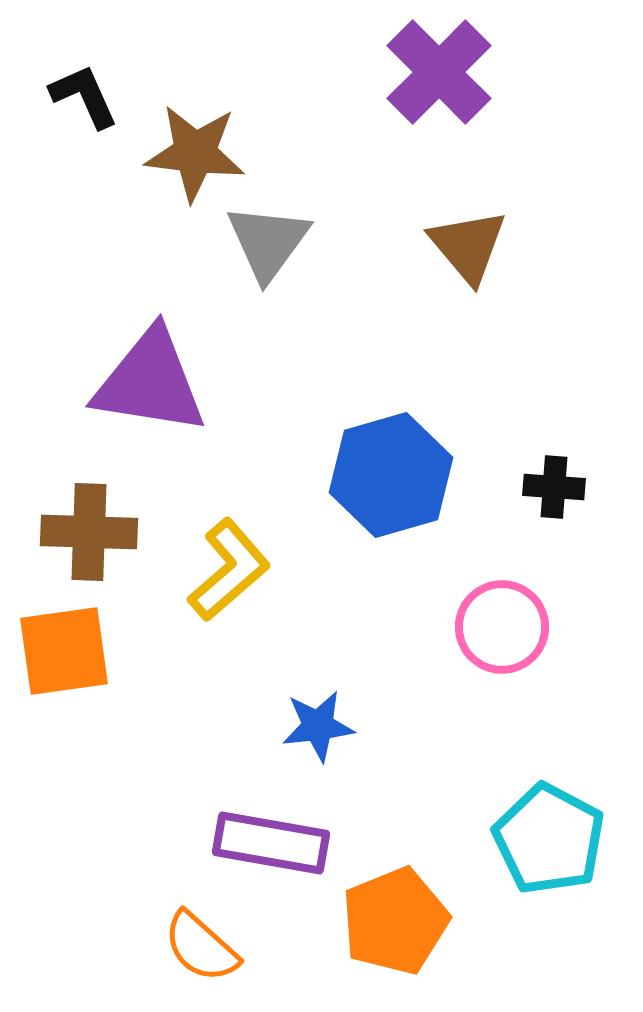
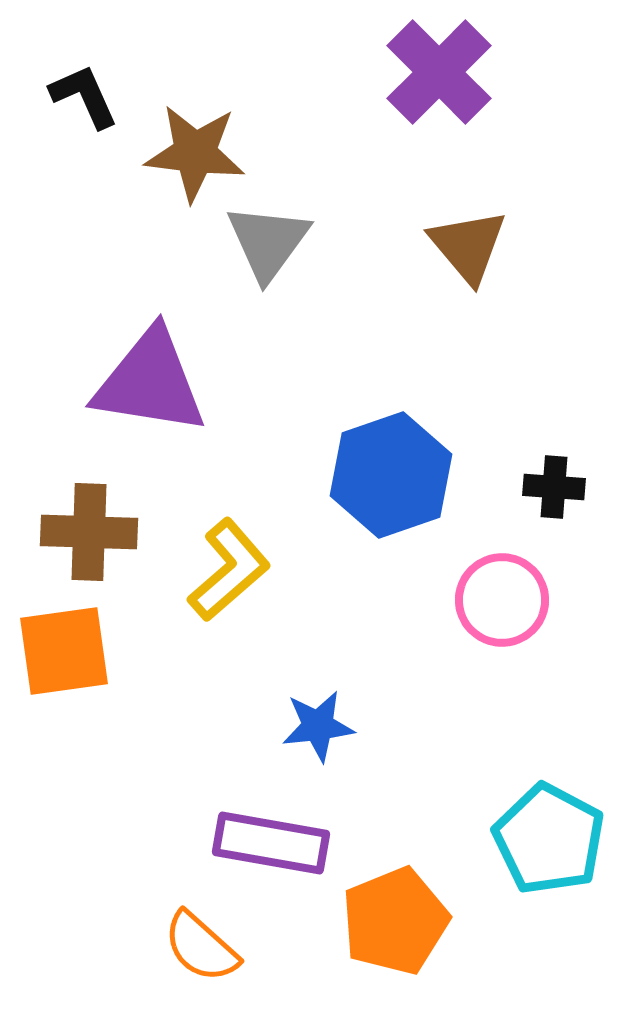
blue hexagon: rotated 3 degrees counterclockwise
pink circle: moved 27 px up
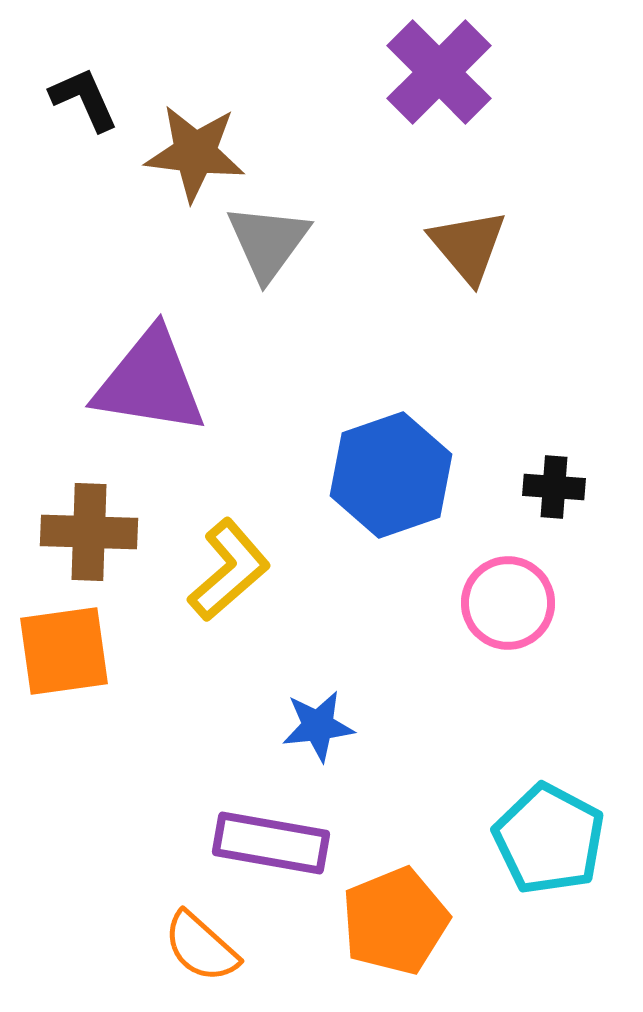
black L-shape: moved 3 px down
pink circle: moved 6 px right, 3 px down
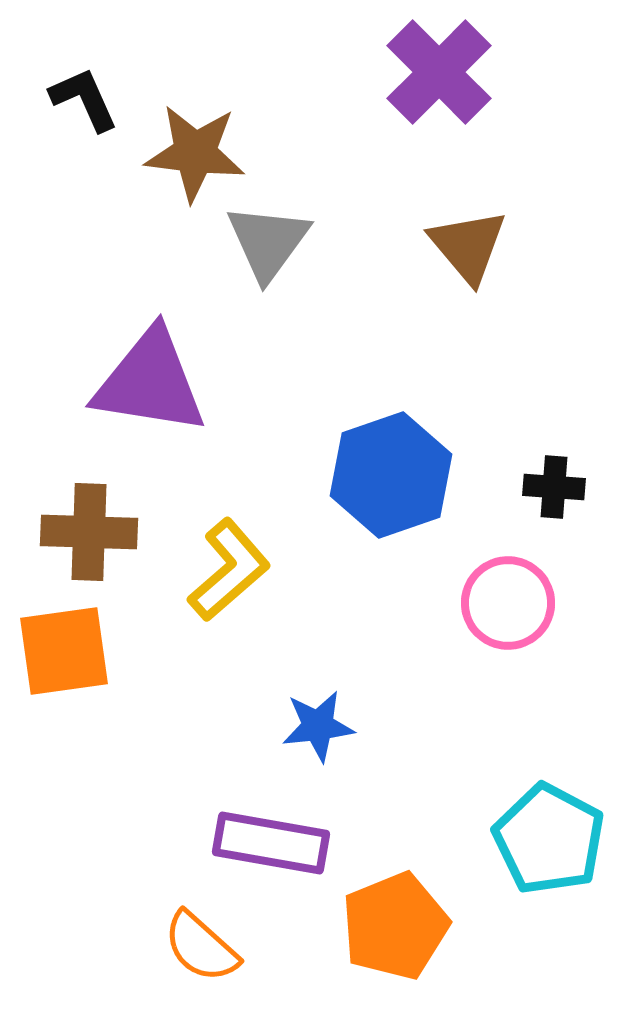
orange pentagon: moved 5 px down
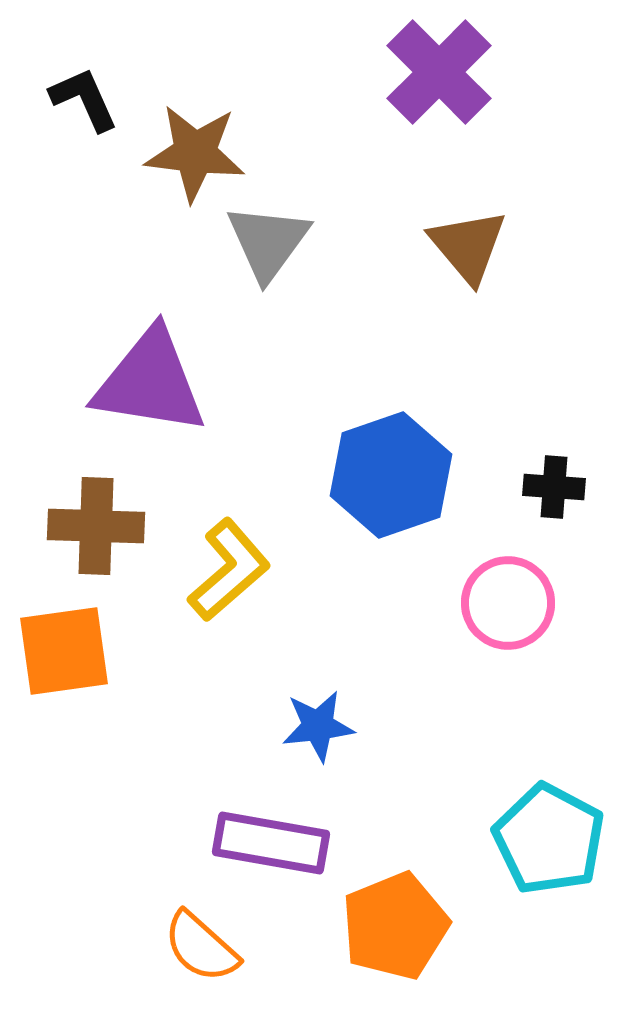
brown cross: moved 7 px right, 6 px up
